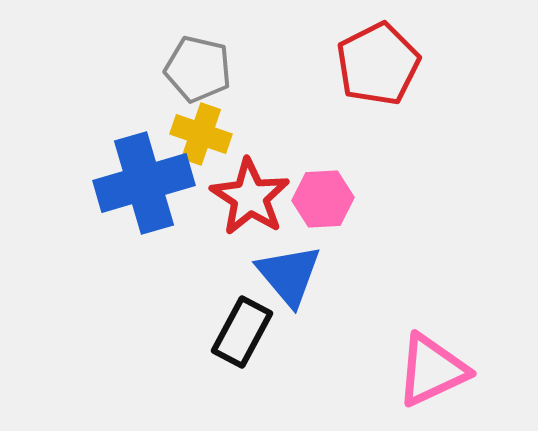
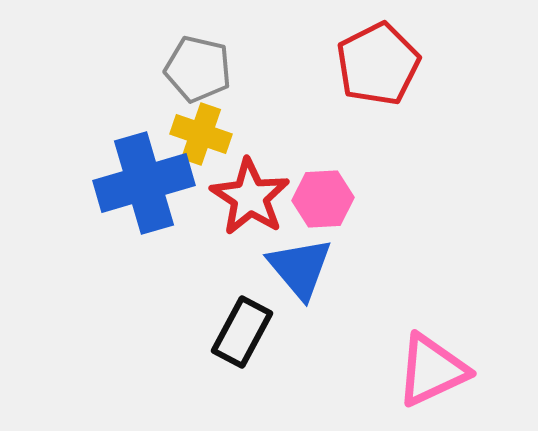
blue triangle: moved 11 px right, 7 px up
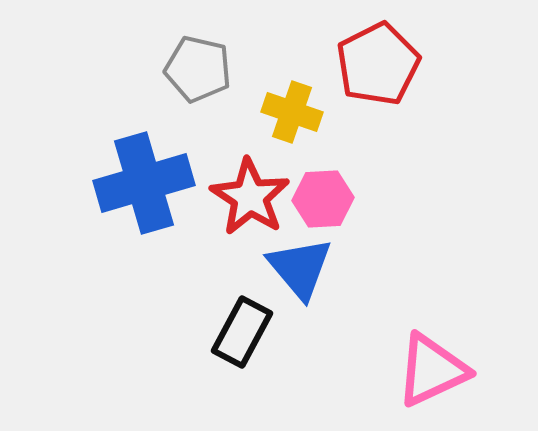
yellow cross: moved 91 px right, 22 px up
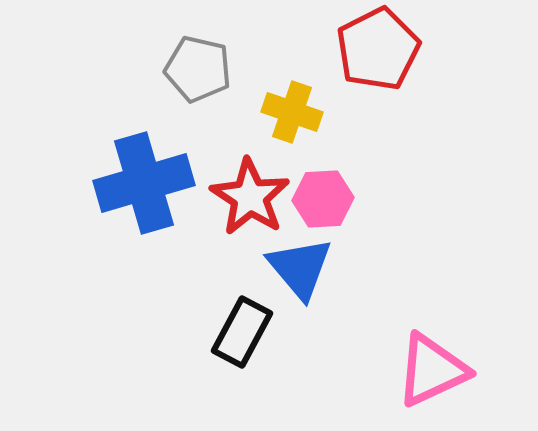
red pentagon: moved 15 px up
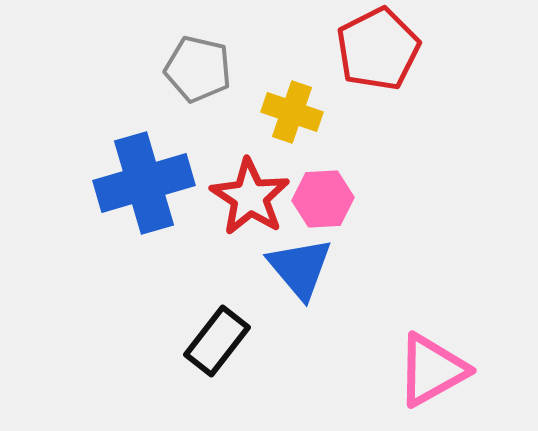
black rectangle: moved 25 px left, 9 px down; rotated 10 degrees clockwise
pink triangle: rotated 4 degrees counterclockwise
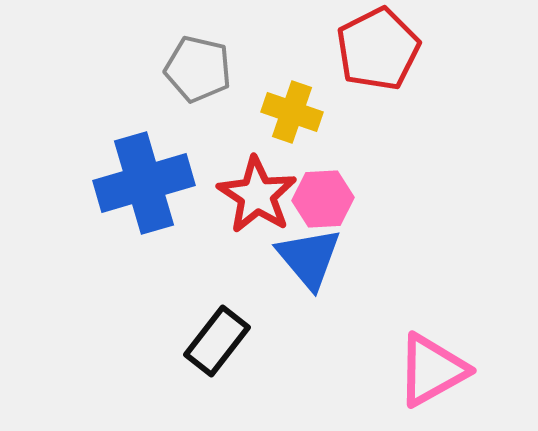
red star: moved 7 px right, 2 px up
blue triangle: moved 9 px right, 10 px up
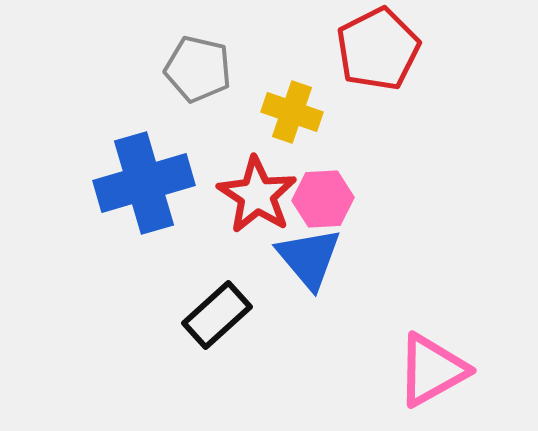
black rectangle: moved 26 px up; rotated 10 degrees clockwise
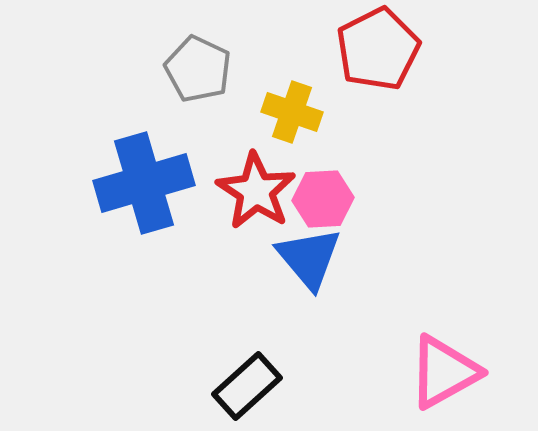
gray pentagon: rotated 12 degrees clockwise
red star: moved 1 px left, 4 px up
black rectangle: moved 30 px right, 71 px down
pink triangle: moved 12 px right, 2 px down
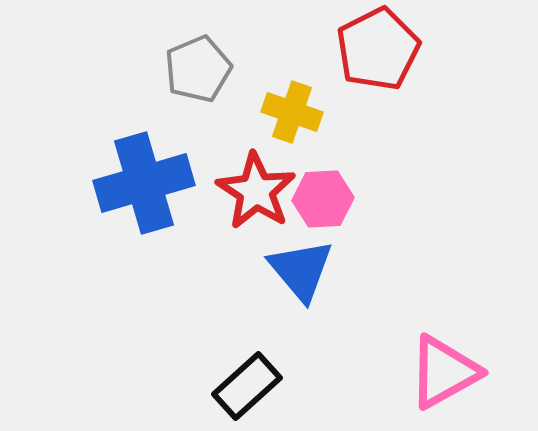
gray pentagon: rotated 24 degrees clockwise
blue triangle: moved 8 px left, 12 px down
